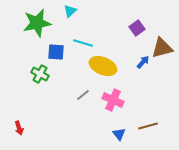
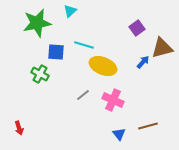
cyan line: moved 1 px right, 2 px down
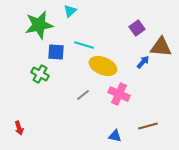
green star: moved 2 px right, 2 px down
brown triangle: moved 1 px left, 1 px up; rotated 20 degrees clockwise
pink cross: moved 6 px right, 6 px up
blue triangle: moved 4 px left, 2 px down; rotated 40 degrees counterclockwise
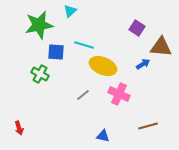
purple square: rotated 21 degrees counterclockwise
blue arrow: moved 2 px down; rotated 16 degrees clockwise
blue triangle: moved 12 px left
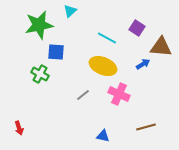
cyan line: moved 23 px right, 7 px up; rotated 12 degrees clockwise
brown line: moved 2 px left, 1 px down
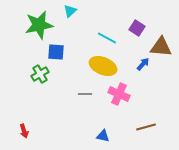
blue arrow: rotated 16 degrees counterclockwise
green cross: rotated 30 degrees clockwise
gray line: moved 2 px right, 1 px up; rotated 40 degrees clockwise
red arrow: moved 5 px right, 3 px down
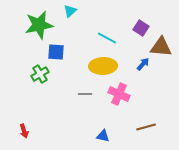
purple square: moved 4 px right
yellow ellipse: rotated 24 degrees counterclockwise
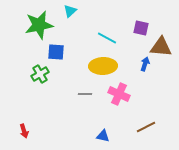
purple square: rotated 21 degrees counterclockwise
blue arrow: moved 2 px right; rotated 24 degrees counterclockwise
brown line: rotated 12 degrees counterclockwise
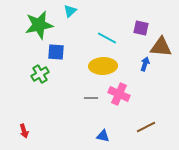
gray line: moved 6 px right, 4 px down
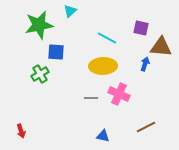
red arrow: moved 3 px left
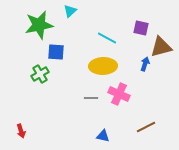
brown triangle: rotated 20 degrees counterclockwise
